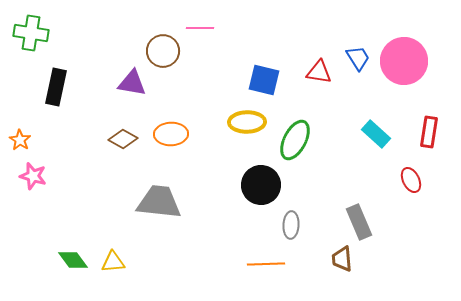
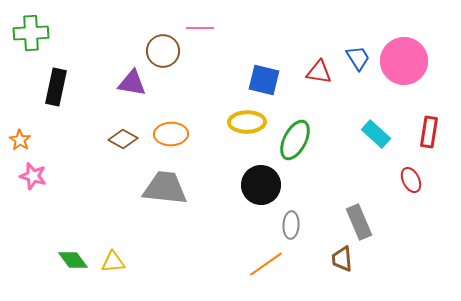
green cross: rotated 12 degrees counterclockwise
gray trapezoid: moved 6 px right, 14 px up
orange line: rotated 33 degrees counterclockwise
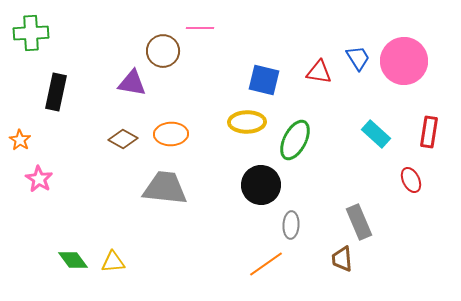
black rectangle: moved 5 px down
pink star: moved 6 px right, 3 px down; rotated 16 degrees clockwise
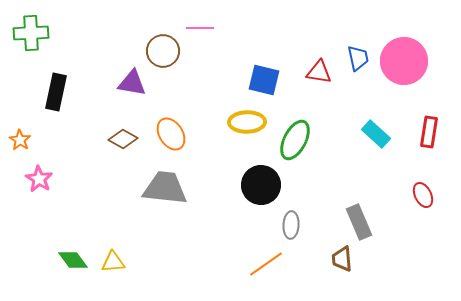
blue trapezoid: rotated 20 degrees clockwise
orange ellipse: rotated 60 degrees clockwise
red ellipse: moved 12 px right, 15 px down
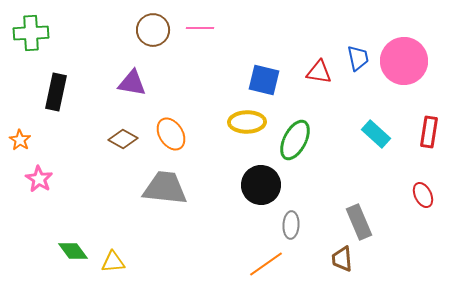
brown circle: moved 10 px left, 21 px up
green diamond: moved 9 px up
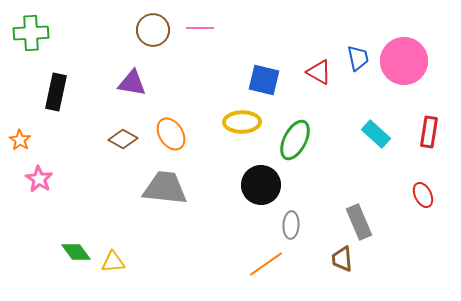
red triangle: rotated 20 degrees clockwise
yellow ellipse: moved 5 px left
green diamond: moved 3 px right, 1 px down
